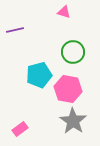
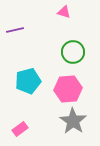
cyan pentagon: moved 11 px left, 6 px down
pink hexagon: rotated 16 degrees counterclockwise
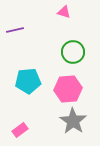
cyan pentagon: rotated 10 degrees clockwise
pink rectangle: moved 1 px down
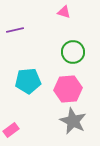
gray star: rotated 8 degrees counterclockwise
pink rectangle: moved 9 px left
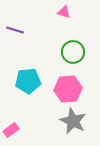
purple line: rotated 30 degrees clockwise
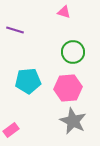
pink hexagon: moved 1 px up
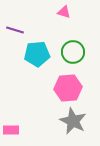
cyan pentagon: moved 9 px right, 27 px up
pink rectangle: rotated 35 degrees clockwise
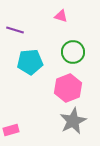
pink triangle: moved 3 px left, 4 px down
cyan pentagon: moved 7 px left, 8 px down
pink hexagon: rotated 16 degrees counterclockwise
gray star: rotated 20 degrees clockwise
pink rectangle: rotated 14 degrees counterclockwise
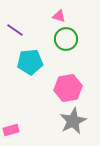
pink triangle: moved 2 px left
purple line: rotated 18 degrees clockwise
green circle: moved 7 px left, 13 px up
pink hexagon: rotated 12 degrees clockwise
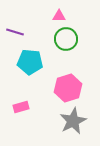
pink triangle: rotated 16 degrees counterclockwise
purple line: moved 2 px down; rotated 18 degrees counterclockwise
cyan pentagon: rotated 10 degrees clockwise
pink hexagon: rotated 8 degrees counterclockwise
pink rectangle: moved 10 px right, 23 px up
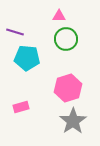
cyan pentagon: moved 3 px left, 4 px up
gray star: rotated 8 degrees counterclockwise
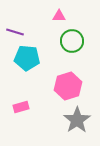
green circle: moved 6 px right, 2 px down
pink hexagon: moved 2 px up
gray star: moved 4 px right, 1 px up
